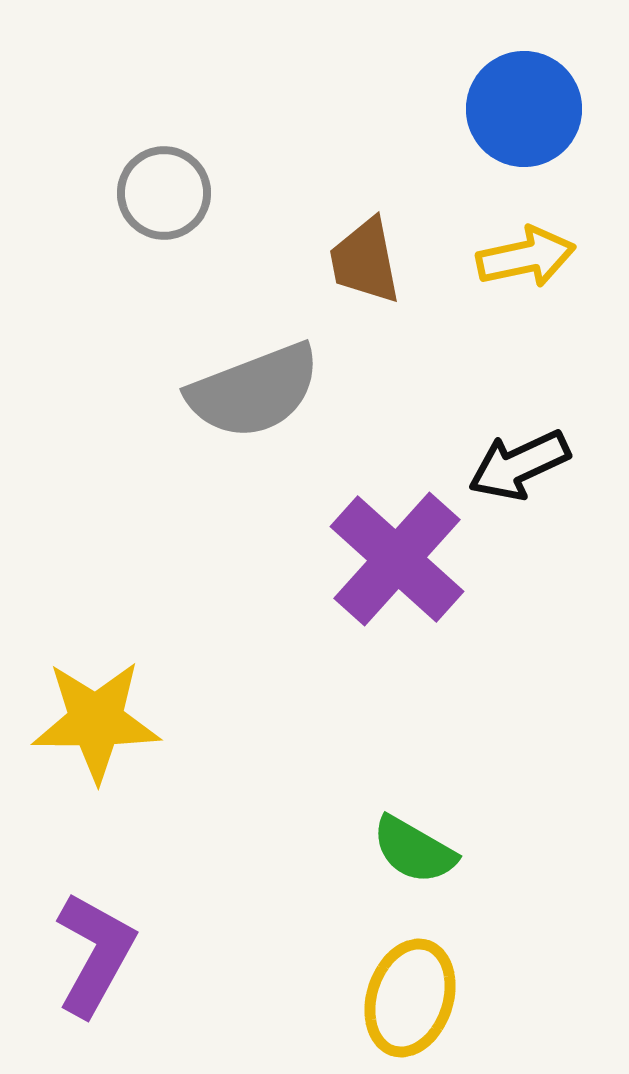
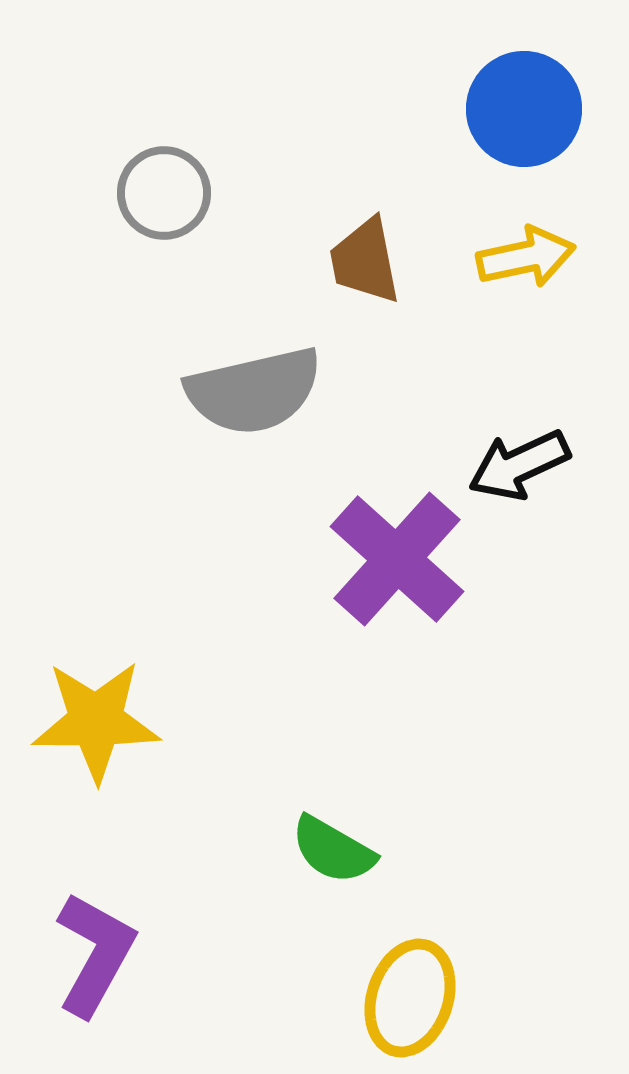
gray semicircle: rotated 8 degrees clockwise
green semicircle: moved 81 px left
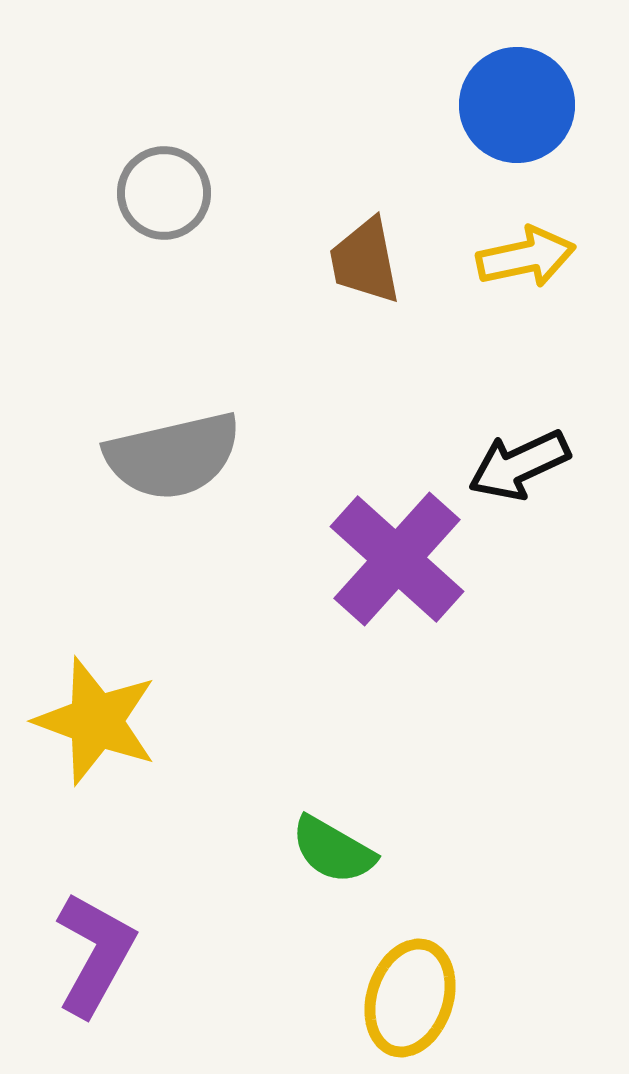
blue circle: moved 7 px left, 4 px up
gray semicircle: moved 81 px left, 65 px down
yellow star: rotated 20 degrees clockwise
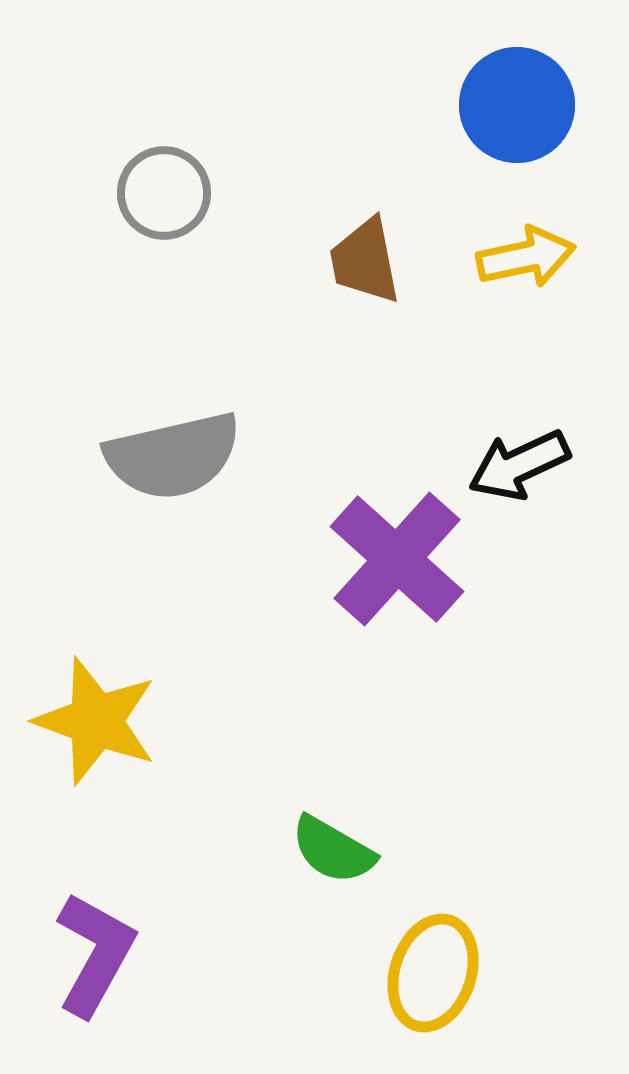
yellow ellipse: moved 23 px right, 25 px up
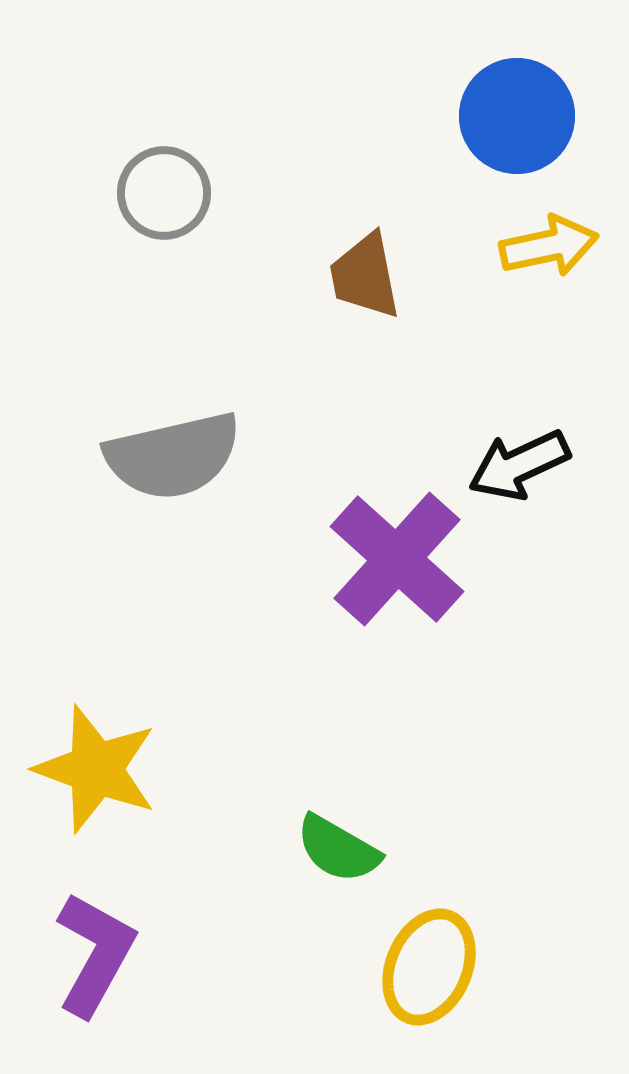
blue circle: moved 11 px down
yellow arrow: moved 23 px right, 11 px up
brown trapezoid: moved 15 px down
yellow star: moved 48 px down
green semicircle: moved 5 px right, 1 px up
yellow ellipse: moved 4 px left, 6 px up; rotated 5 degrees clockwise
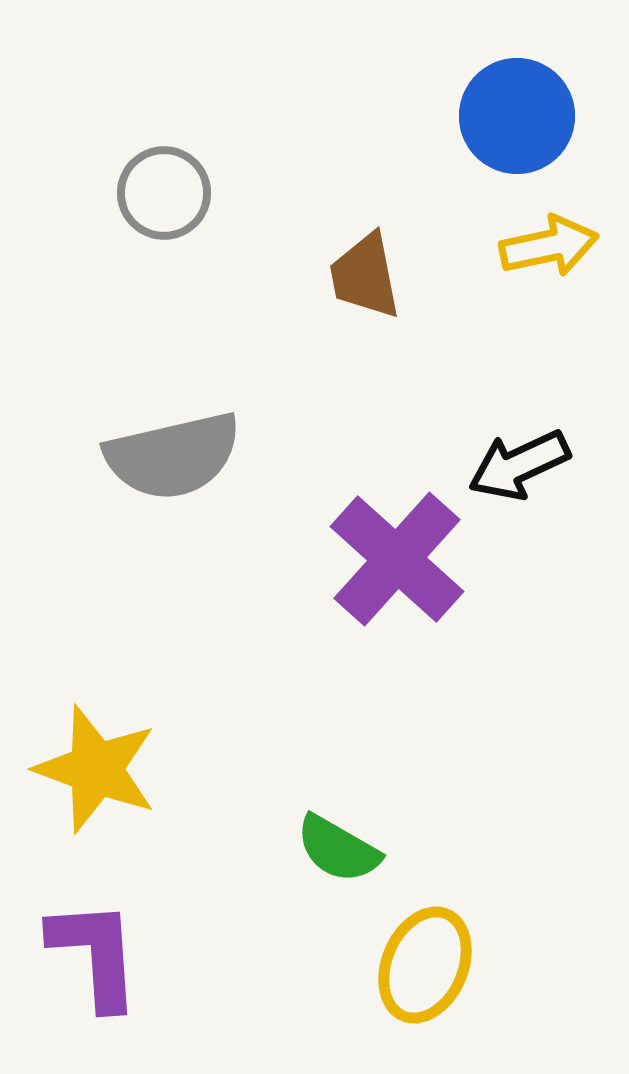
purple L-shape: rotated 33 degrees counterclockwise
yellow ellipse: moved 4 px left, 2 px up
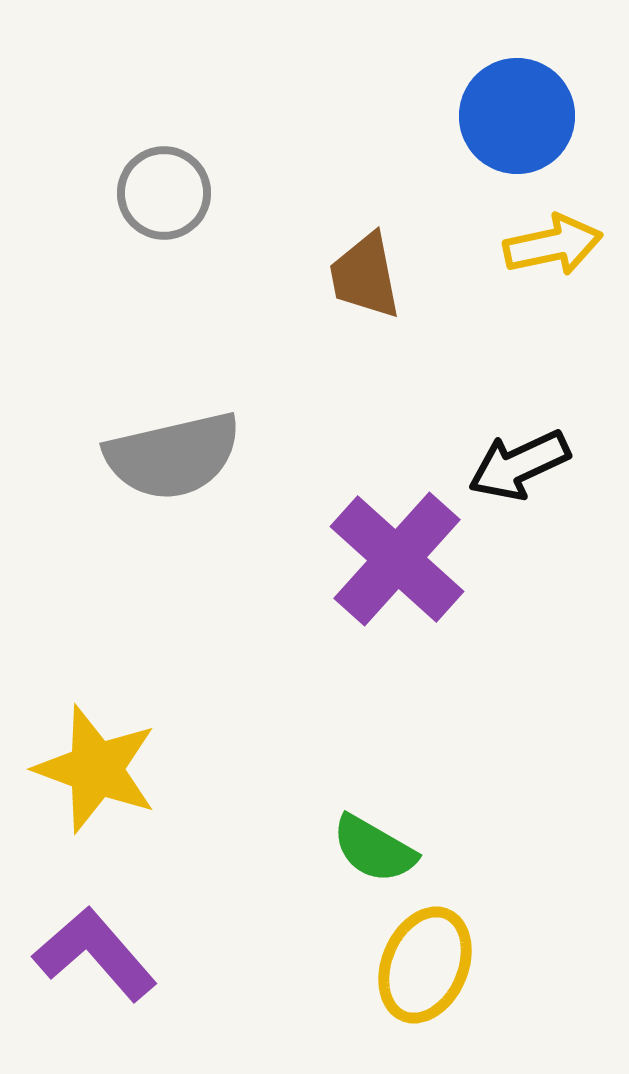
yellow arrow: moved 4 px right, 1 px up
green semicircle: moved 36 px right
purple L-shape: rotated 37 degrees counterclockwise
